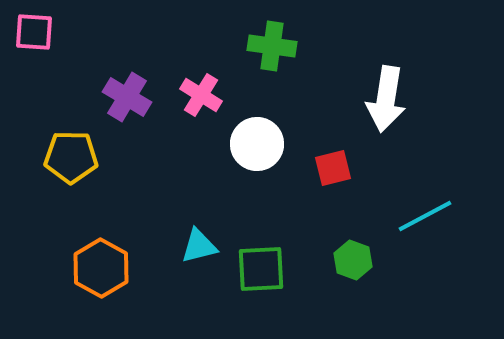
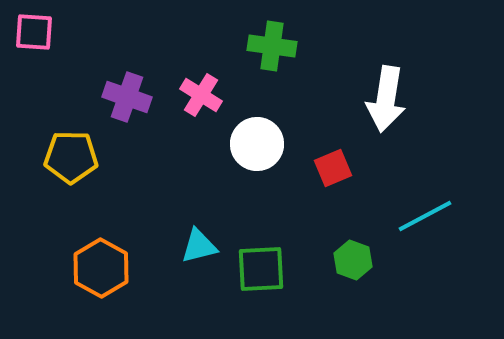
purple cross: rotated 12 degrees counterclockwise
red square: rotated 9 degrees counterclockwise
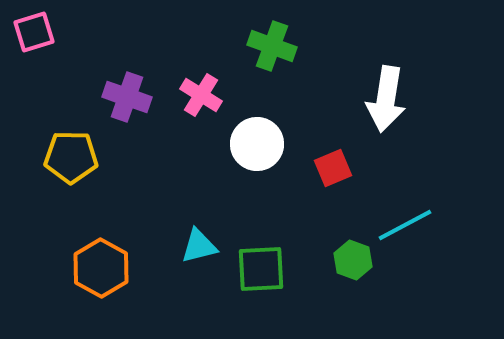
pink square: rotated 21 degrees counterclockwise
green cross: rotated 12 degrees clockwise
cyan line: moved 20 px left, 9 px down
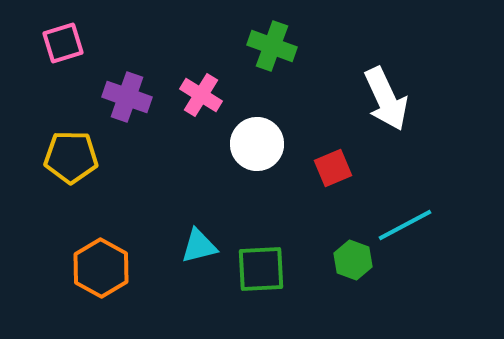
pink square: moved 29 px right, 11 px down
white arrow: rotated 34 degrees counterclockwise
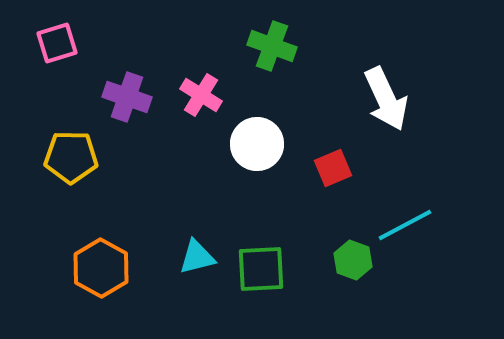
pink square: moved 6 px left
cyan triangle: moved 2 px left, 11 px down
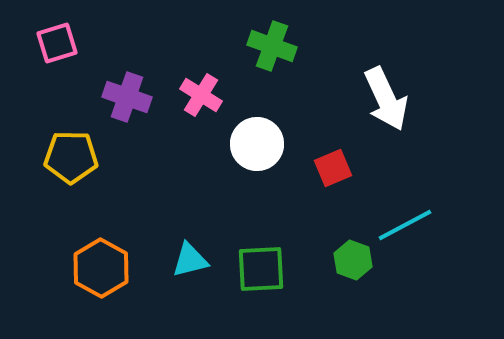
cyan triangle: moved 7 px left, 3 px down
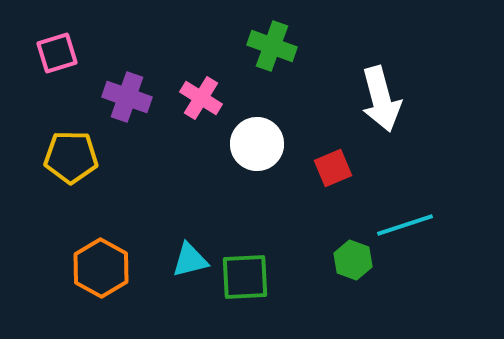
pink square: moved 10 px down
pink cross: moved 3 px down
white arrow: moved 5 px left; rotated 10 degrees clockwise
cyan line: rotated 10 degrees clockwise
green square: moved 16 px left, 8 px down
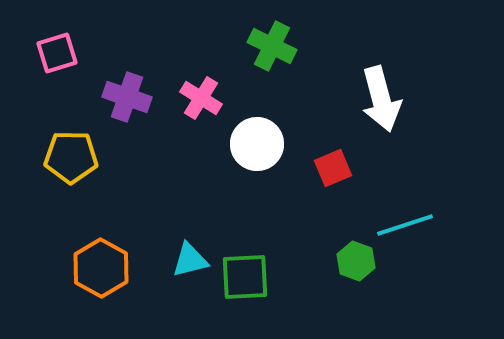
green cross: rotated 6 degrees clockwise
green hexagon: moved 3 px right, 1 px down
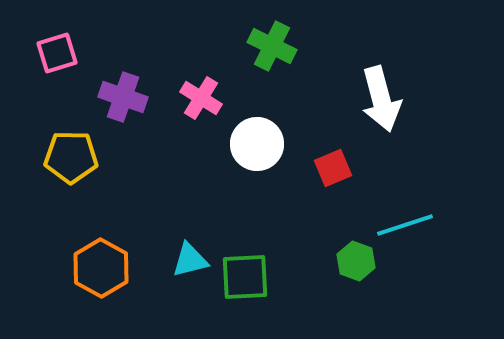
purple cross: moved 4 px left
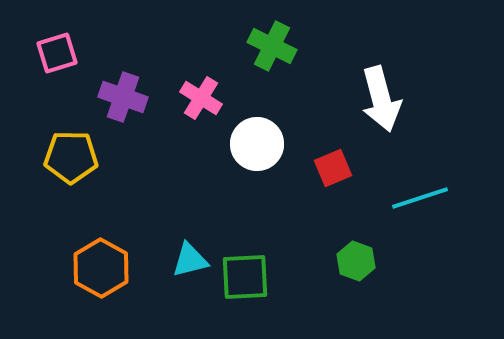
cyan line: moved 15 px right, 27 px up
